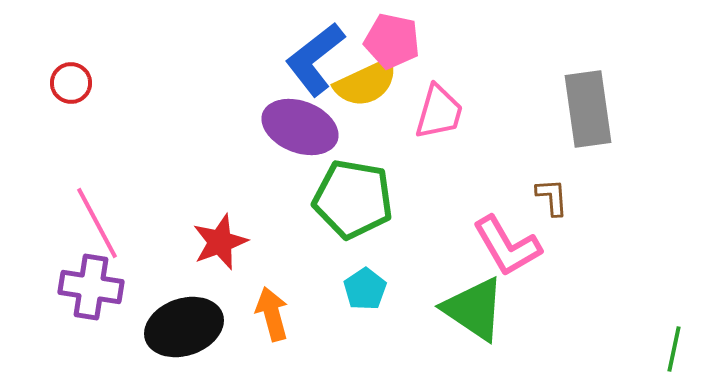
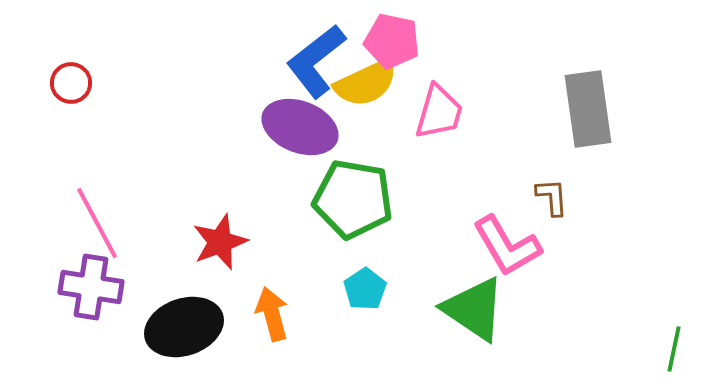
blue L-shape: moved 1 px right, 2 px down
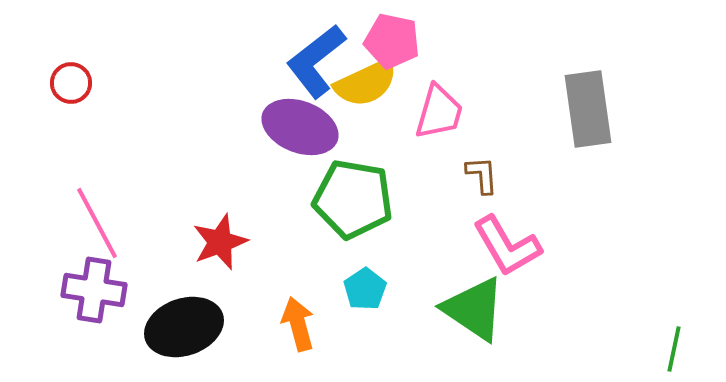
brown L-shape: moved 70 px left, 22 px up
purple cross: moved 3 px right, 3 px down
orange arrow: moved 26 px right, 10 px down
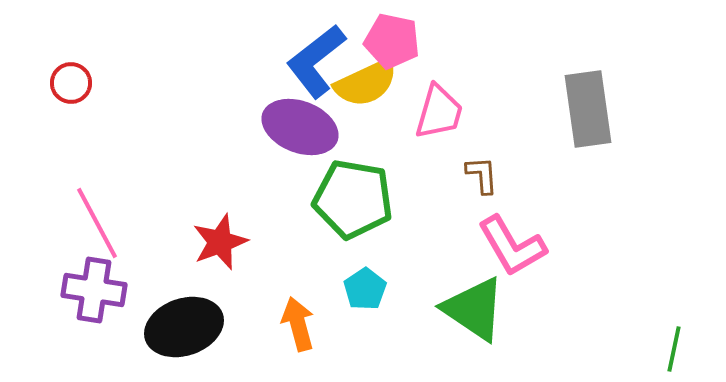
pink L-shape: moved 5 px right
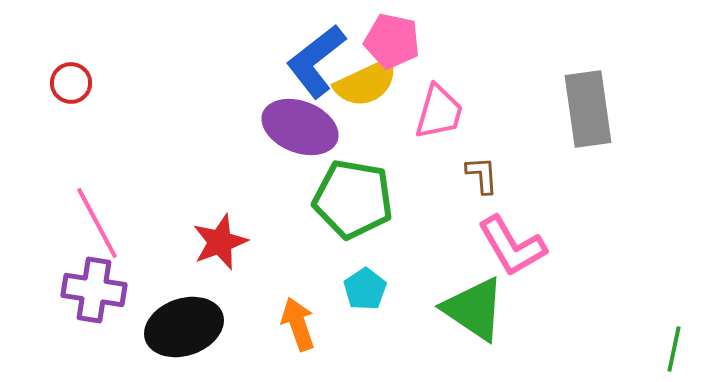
orange arrow: rotated 4 degrees counterclockwise
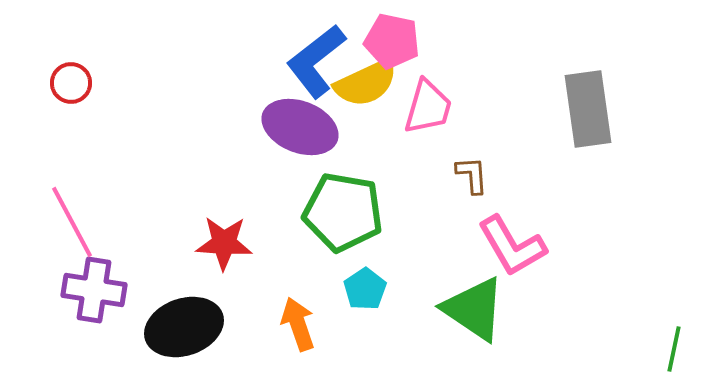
pink trapezoid: moved 11 px left, 5 px up
brown L-shape: moved 10 px left
green pentagon: moved 10 px left, 13 px down
pink line: moved 25 px left, 1 px up
red star: moved 4 px right, 1 px down; rotated 24 degrees clockwise
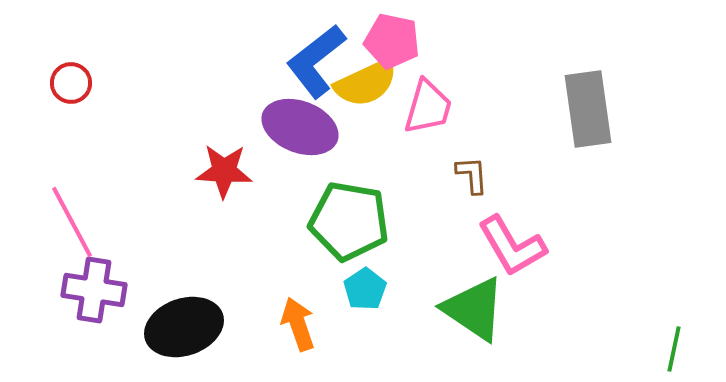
green pentagon: moved 6 px right, 9 px down
red star: moved 72 px up
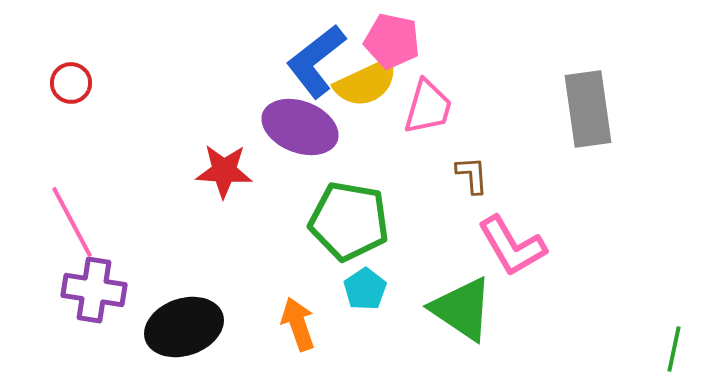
green triangle: moved 12 px left
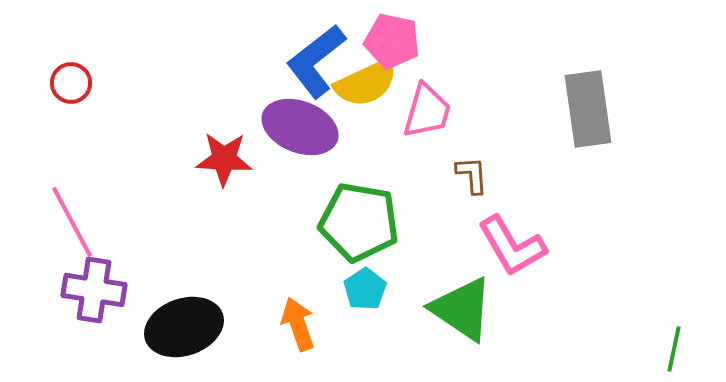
pink trapezoid: moved 1 px left, 4 px down
red star: moved 12 px up
green pentagon: moved 10 px right, 1 px down
